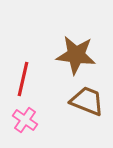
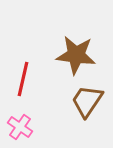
brown trapezoid: rotated 78 degrees counterclockwise
pink cross: moved 5 px left, 7 px down
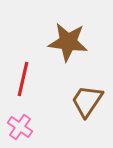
brown star: moved 8 px left, 13 px up
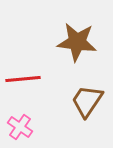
brown star: moved 9 px right
red line: rotated 72 degrees clockwise
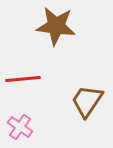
brown star: moved 21 px left, 16 px up
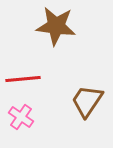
pink cross: moved 1 px right, 10 px up
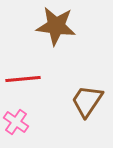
pink cross: moved 5 px left, 5 px down
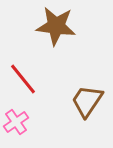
red line: rotated 56 degrees clockwise
pink cross: rotated 20 degrees clockwise
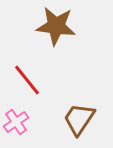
red line: moved 4 px right, 1 px down
brown trapezoid: moved 8 px left, 18 px down
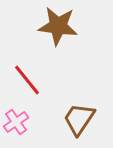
brown star: moved 2 px right
